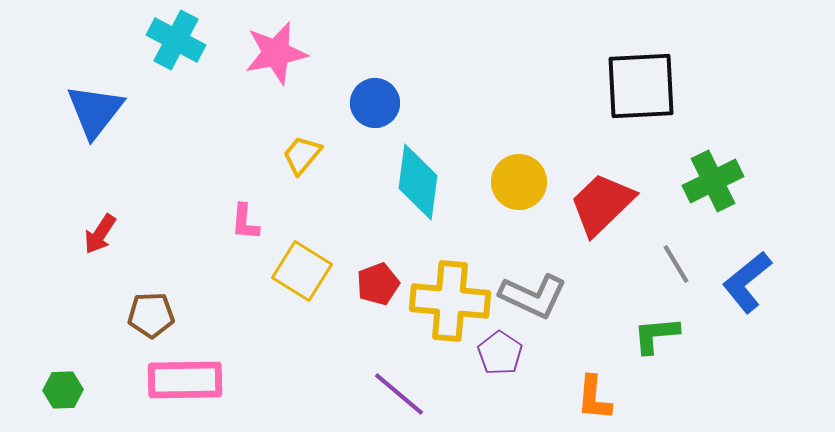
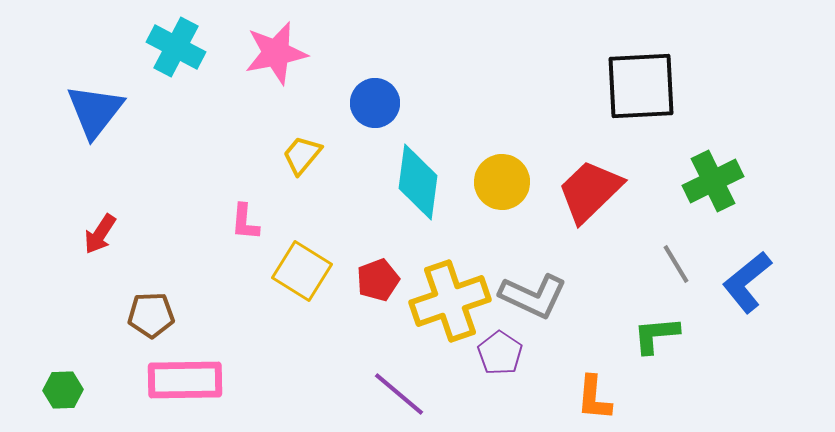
cyan cross: moved 7 px down
yellow circle: moved 17 px left
red trapezoid: moved 12 px left, 13 px up
red pentagon: moved 4 px up
yellow cross: rotated 24 degrees counterclockwise
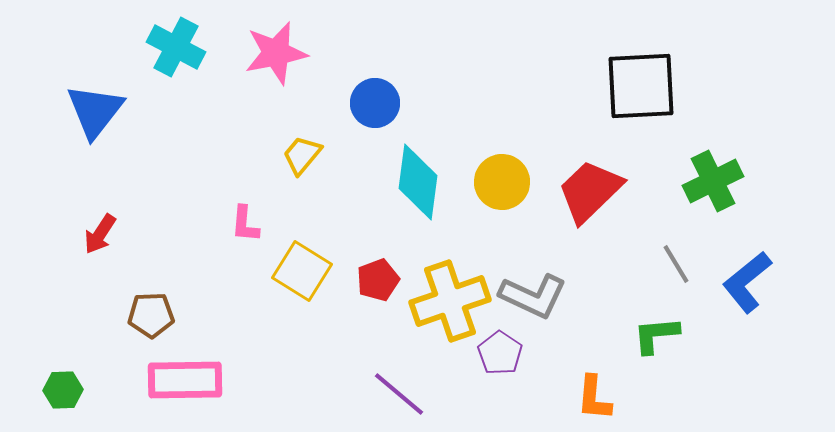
pink L-shape: moved 2 px down
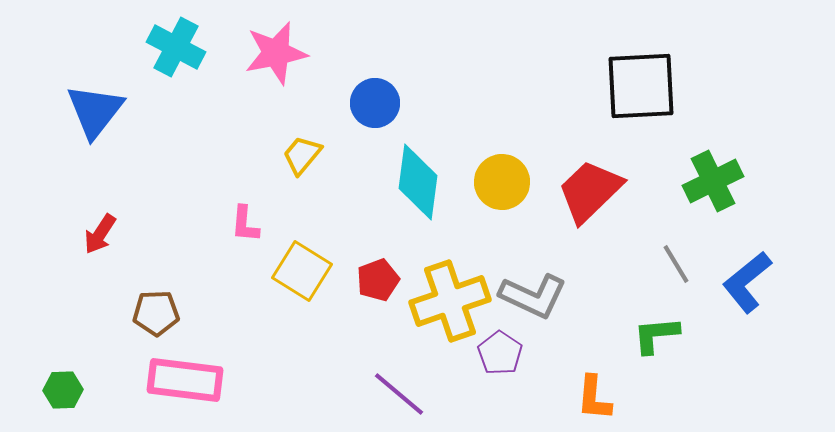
brown pentagon: moved 5 px right, 2 px up
pink rectangle: rotated 8 degrees clockwise
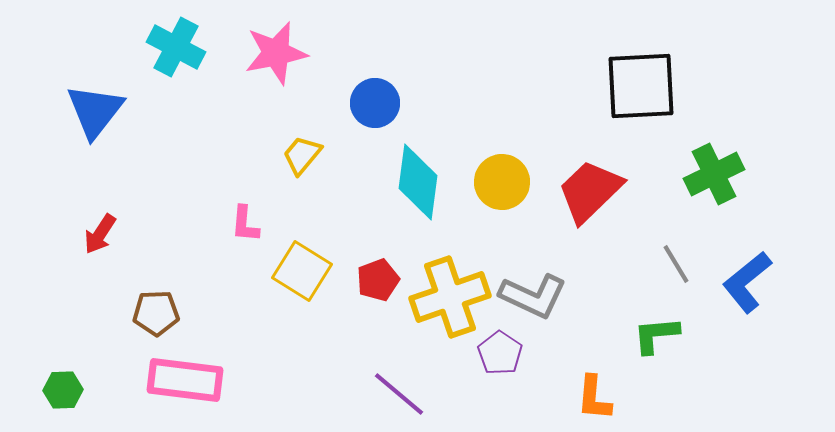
green cross: moved 1 px right, 7 px up
yellow cross: moved 4 px up
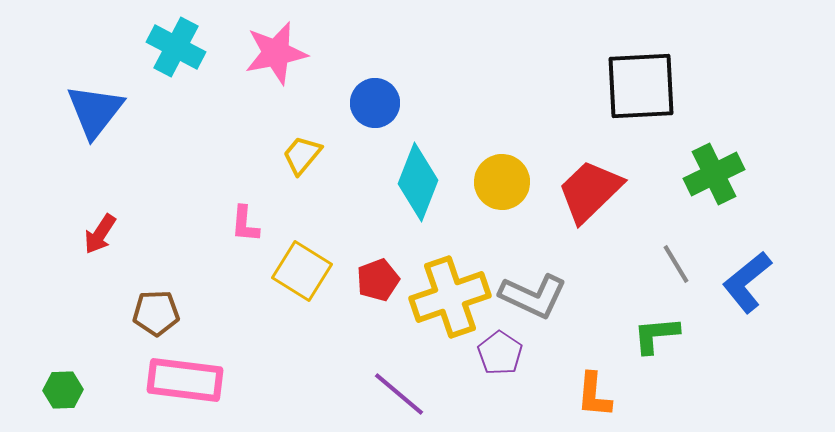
cyan diamond: rotated 14 degrees clockwise
orange L-shape: moved 3 px up
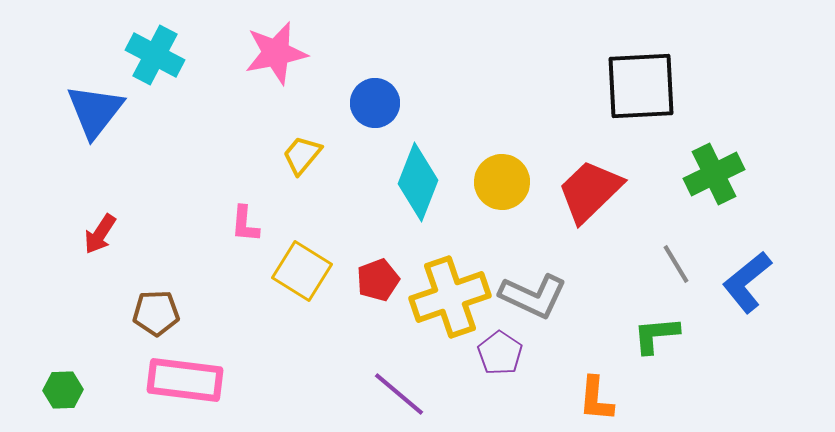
cyan cross: moved 21 px left, 8 px down
orange L-shape: moved 2 px right, 4 px down
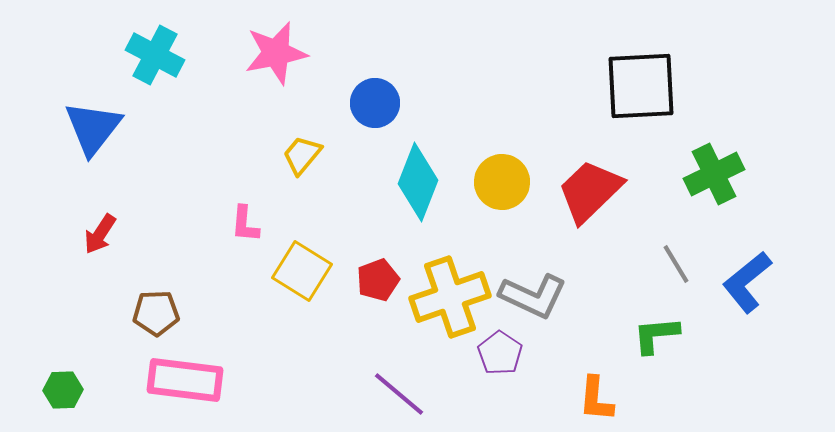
blue triangle: moved 2 px left, 17 px down
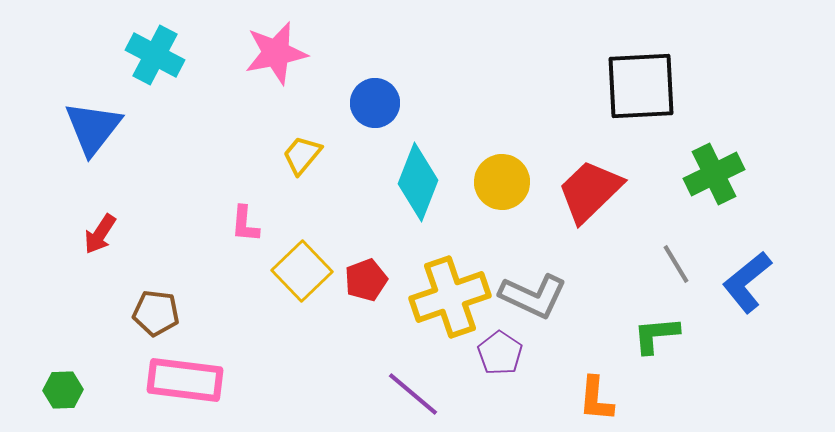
yellow square: rotated 14 degrees clockwise
red pentagon: moved 12 px left
brown pentagon: rotated 9 degrees clockwise
purple line: moved 14 px right
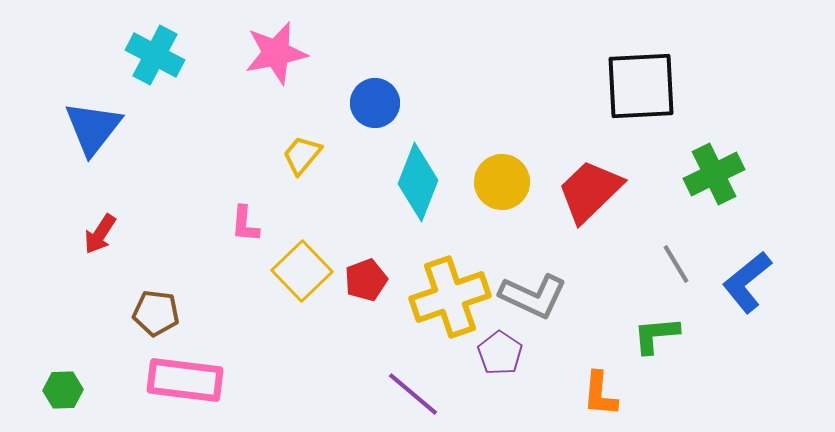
orange L-shape: moved 4 px right, 5 px up
